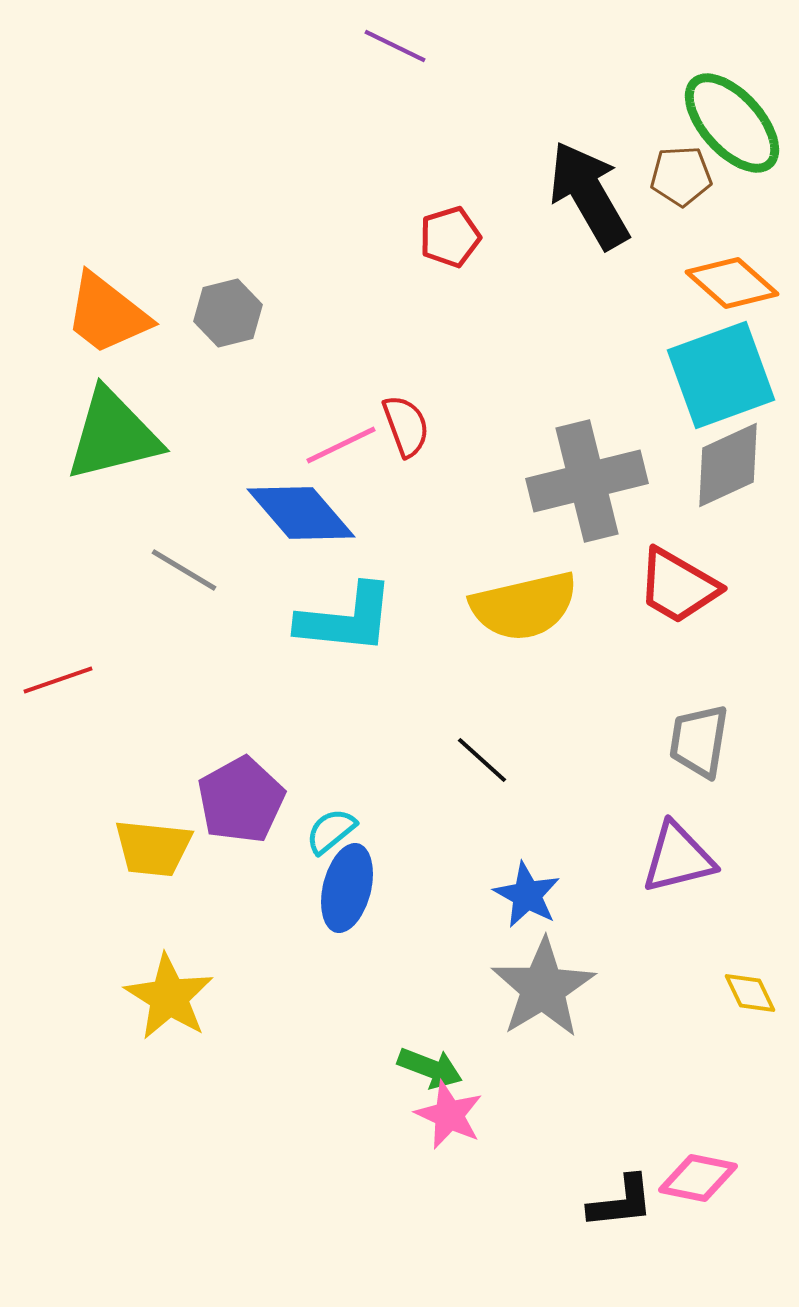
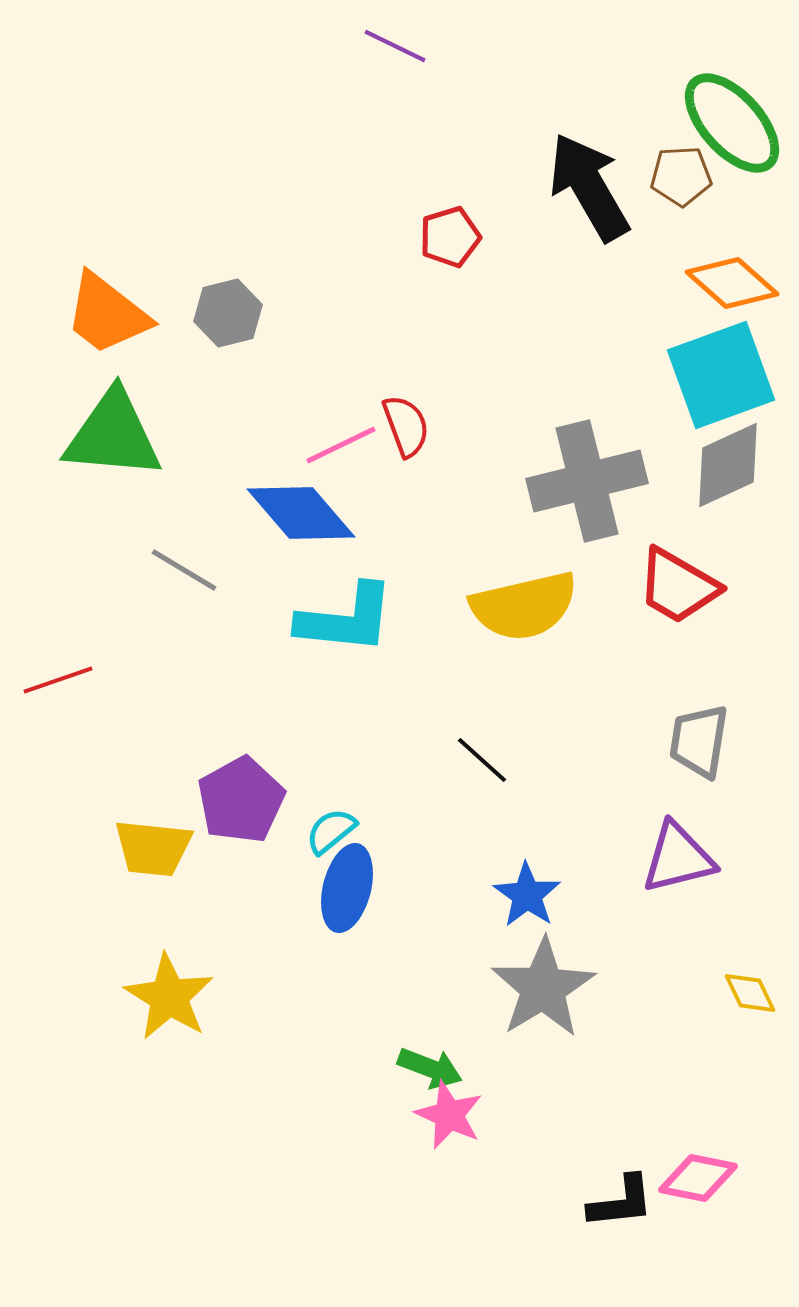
black arrow: moved 8 px up
green triangle: rotated 19 degrees clockwise
blue star: rotated 6 degrees clockwise
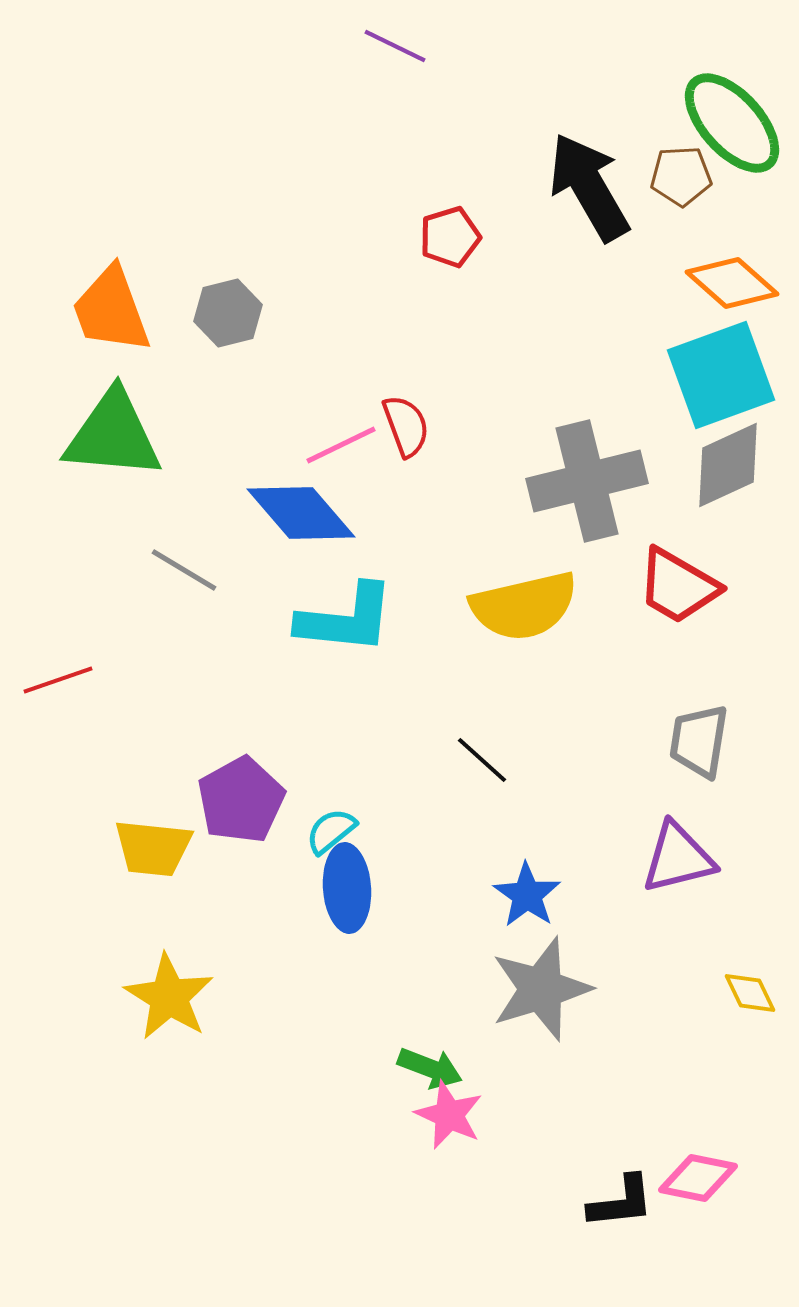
orange trapezoid: moved 4 px right, 4 px up; rotated 32 degrees clockwise
blue ellipse: rotated 18 degrees counterclockwise
gray star: moved 2 px left, 1 px down; rotated 14 degrees clockwise
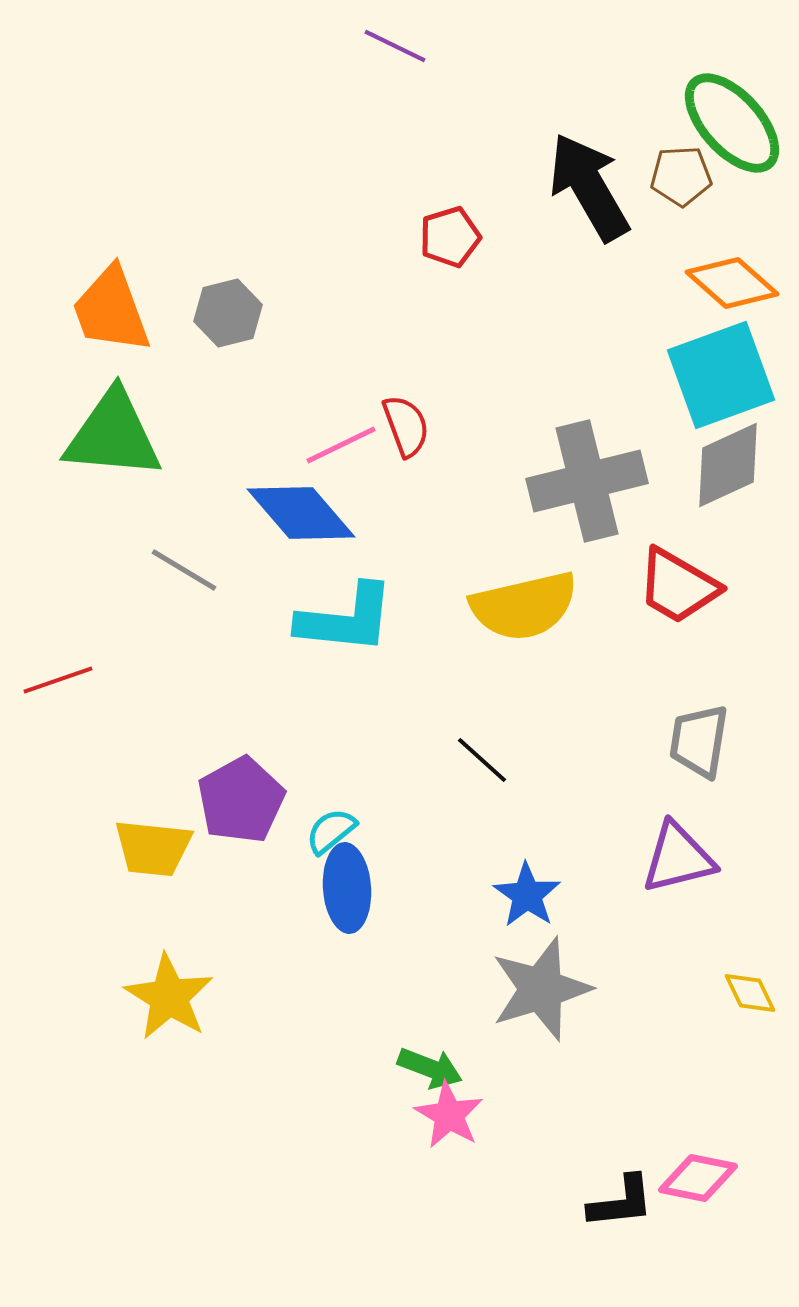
pink star: rotated 6 degrees clockwise
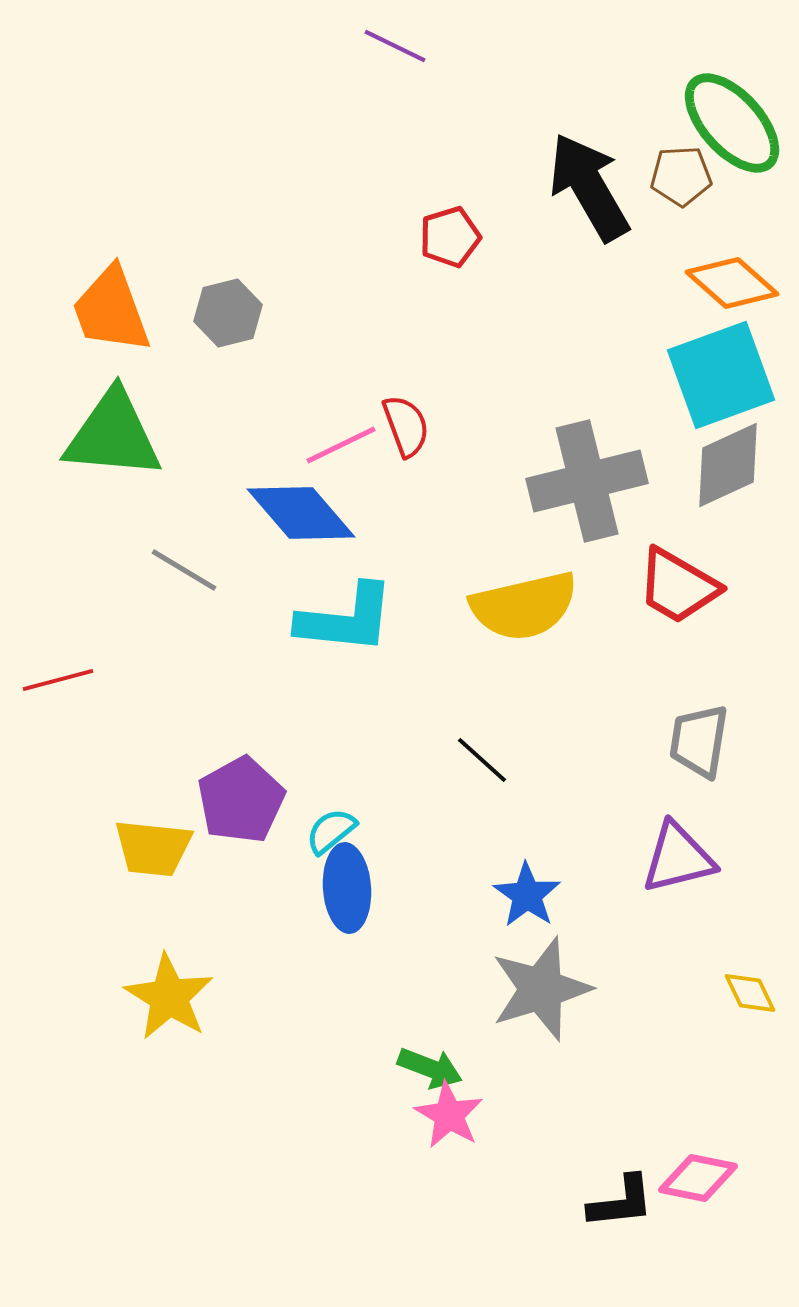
red line: rotated 4 degrees clockwise
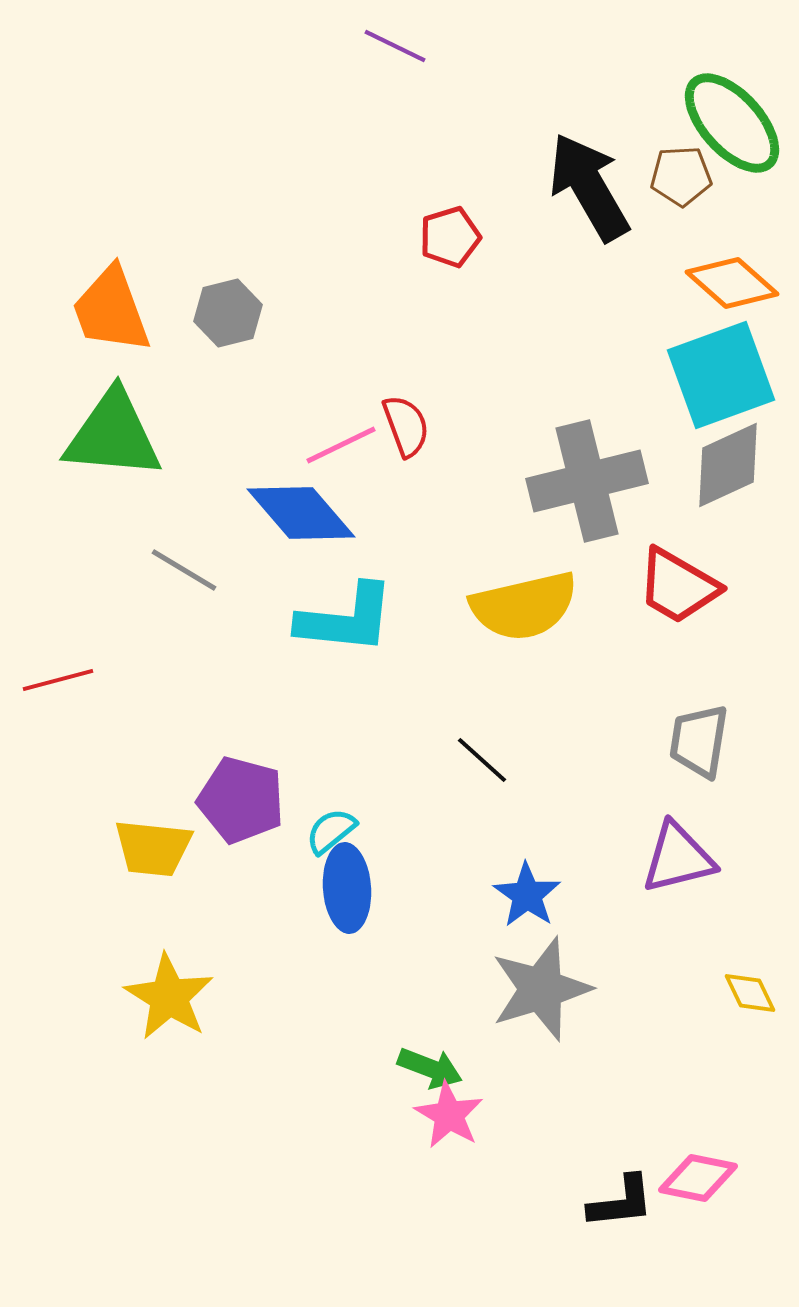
purple pentagon: rotated 28 degrees counterclockwise
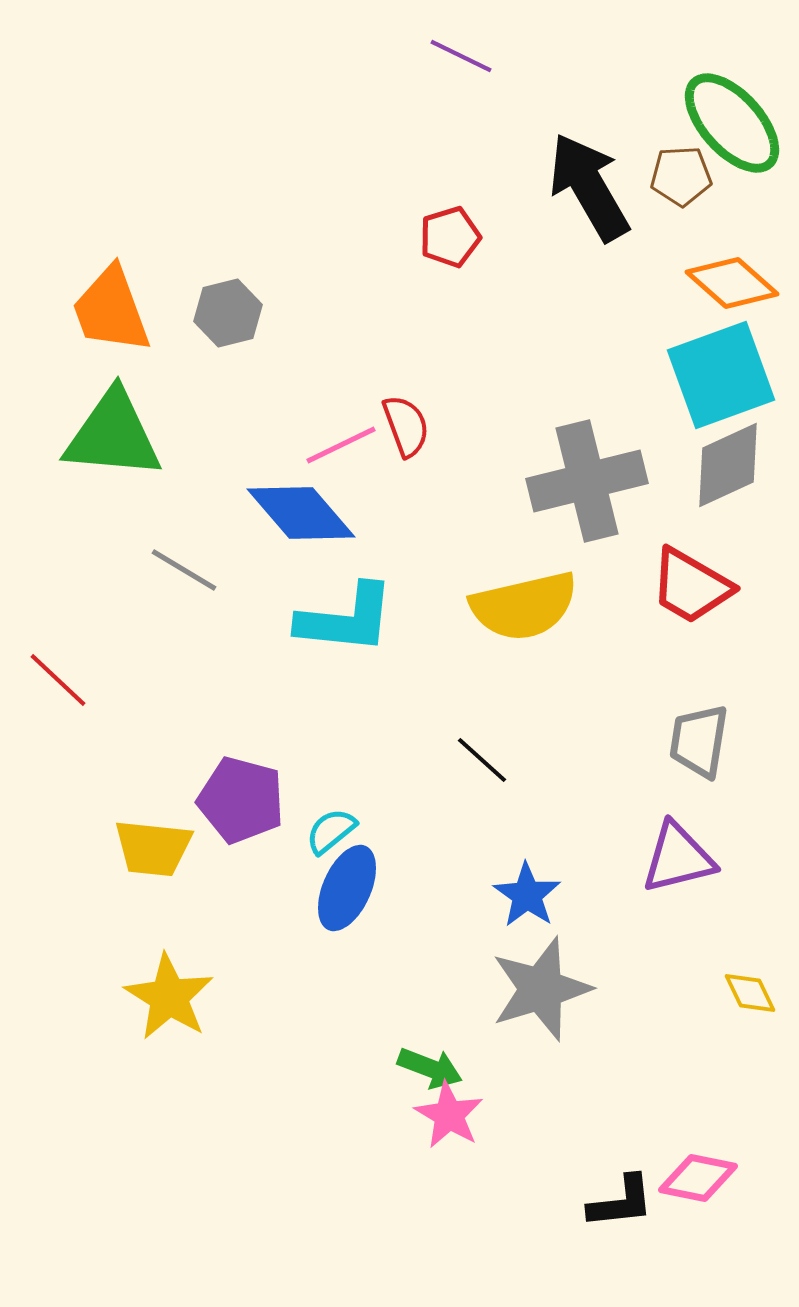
purple line: moved 66 px right, 10 px down
red trapezoid: moved 13 px right
red line: rotated 58 degrees clockwise
blue ellipse: rotated 28 degrees clockwise
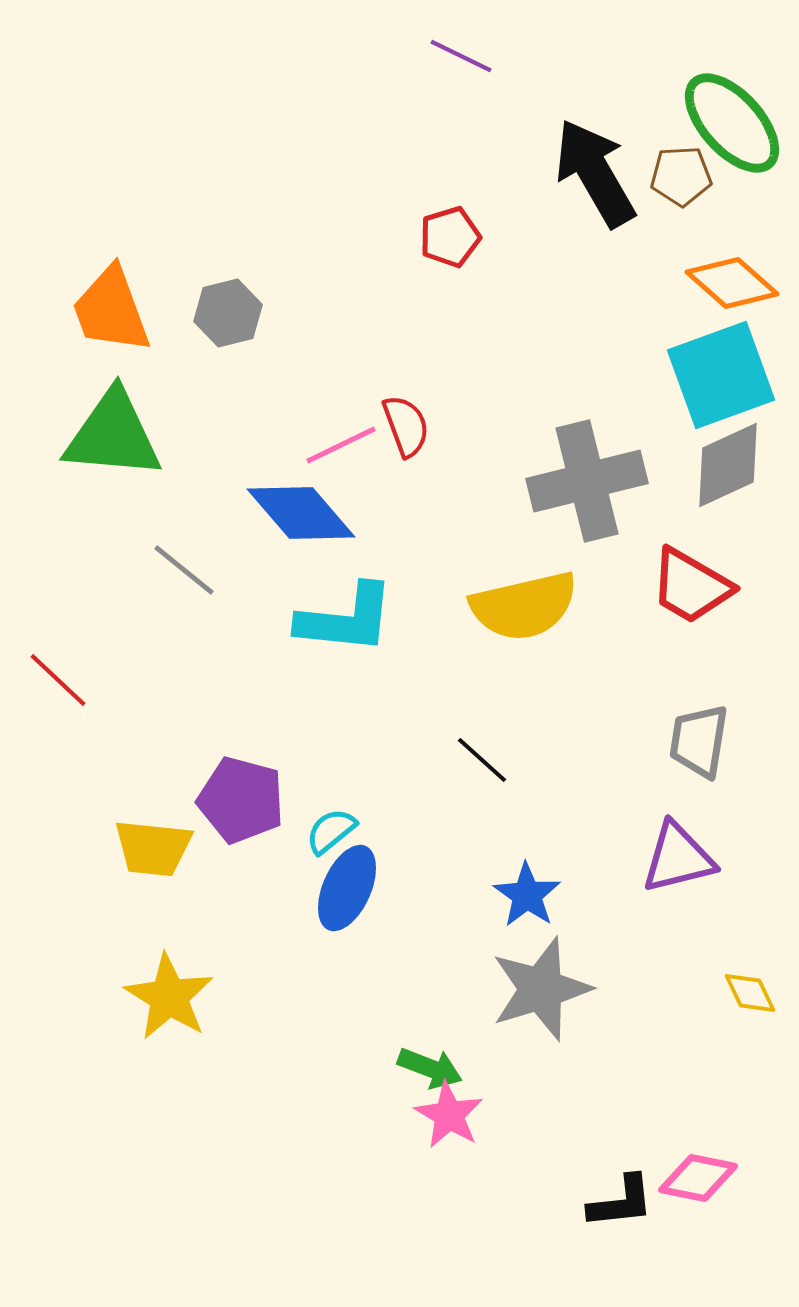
black arrow: moved 6 px right, 14 px up
gray line: rotated 8 degrees clockwise
